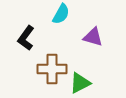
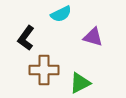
cyan semicircle: rotated 35 degrees clockwise
brown cross: moved 8 px left, 1 px down
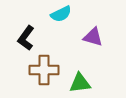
green triangle: rotated 20 degrees clockwise
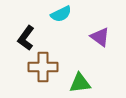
purple triangle: moved 7 px right; rotated 20 degrees clockwise
brown cross: moved 1 px left, 3 px up
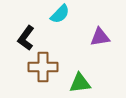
cyan semicircle: moved 1 px left; rotated 20 degrees counterclockwise
purple triangle: rotated 45 degrees counterclockwise
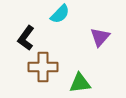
purple triangle: rotated 40 degrees counterclockwise
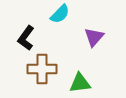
purple triangle: moved 6 px left
brown cross: moved 1 px left, 2 px down
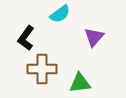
cyan semicircle: rotated 10 degrees clockwise
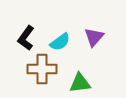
cyan semicircle: moved 28 px down
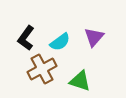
brown cross: rotated 28 degrees counterclockwise
green triangle: moved 2 px up; rotated 25 degrees clockwise
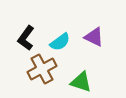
purple triangle: rotated 45 degrees counterclockwise
green triangle: moved 1 px right, 1 px down
